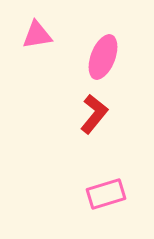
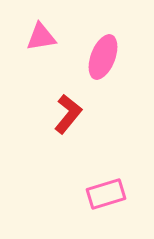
pink triangle: moved 4 px right, 2 px down
red L-shape: moved 26 px left
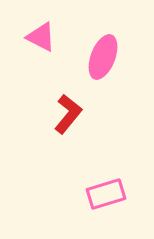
pink triangle: rotated 36 degrees clockwise
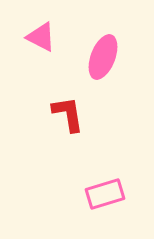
red L-shape: rotated 48 degrees counterclockwise
pink rectangle: moved 1 px left
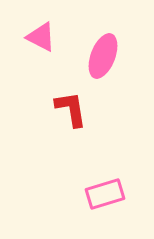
pink ellipse: moved 1 px up
red L-shape: moved 3 px right, 5 px up
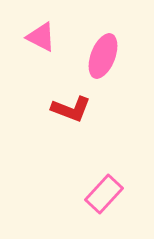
red L-shape: rotated 120 degrees clockwise
pink rectangle: moved 1 px left; rotated 30 degrees counterclockwise
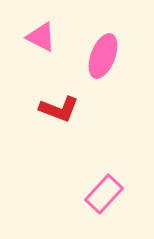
red L-shape: moved 12 px left
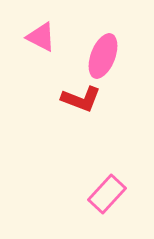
red L-shape: moved 22 px right, 10 px up
pink rectangle: moved 3 px right
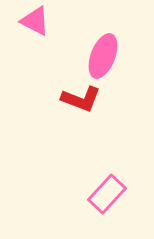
pink triangle: moved 6 px left, 16 px up
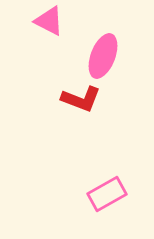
pink triangle: moved 14 px right
pink rectangle: rotated 18 degrees clockwise
